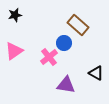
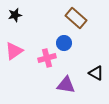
brown rectangle: moved 2 px left, 7 px up
pink cross: moved 2 px left, 1 px down; rotated 24 degrees clockwise
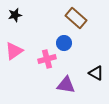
pink cross: moved 1 px down
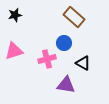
brown rectangle: moved 2 px left, 1 px up
pink triangle: rotated 18 degrees clockwise
black triangle: moved 13 px left, 10 px up
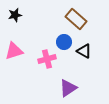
brown rectangle: moved 2 px right, 2 px down
blue circle: moved 1 px up
black triangle: moved 1 px right, 12 px up
purple triangle: moved 2 px right, 3 px down; rotated 42 degrees counterclockwise
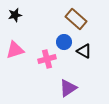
pink triangle: moved 1 px right, 1 px up
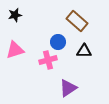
brown rectangle: moved 1 px right, 2 px down
blue circle: moved 6 px left
black triangle: rotated 28 degrees counterclockwise
pink cross: moved 1 px right, 1 px down
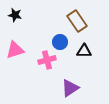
black star: rotated 24 degrees clockwise
brown rectangle: rotated 15 degrees clockwise
blue circle: moved 2 px right
pink cross: moved 1 px left
purple triangle: moved 2 px right
